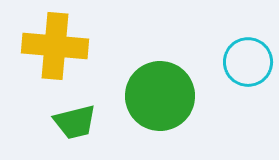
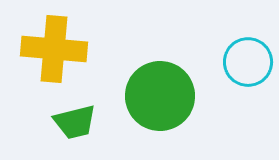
yellow cross: moved 1 px left, 3 px down
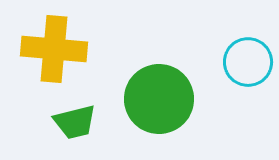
green circle: moved 1 px left, 3 px down
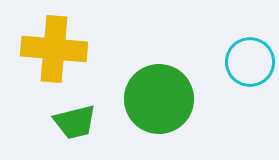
cyan circle: moved 2 px right
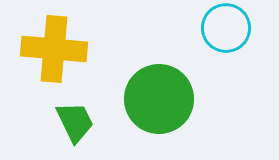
cyan circle: moved 24 px left, 34 px up
green trapezoid: rotated 102 degrees counterclockwise
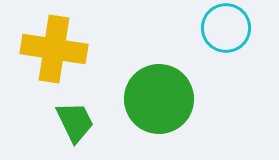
yellow cross: rotated 4 degrees clockwise
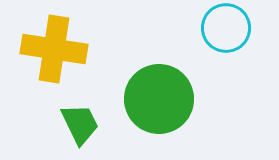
green trapezoid: moved 5 px right, 2 px down
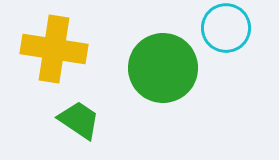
green circle: moved 4 px right, 31 px up
green trapezoid: moved 1 px left, 4 px up; rotated 30 degrees counterclockwise
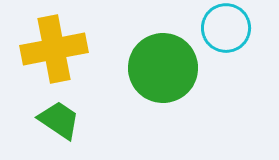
yellow cross: rotated 20 degrees counterclockwise
green trapezoid: moved 20 px left
